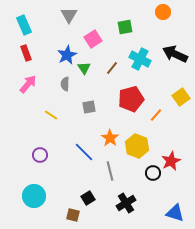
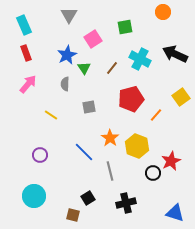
black cross: rotated 18 degrees clockwise
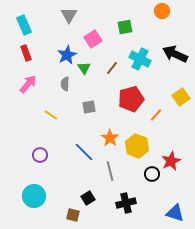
orange circle: moved 1 px left, 1 px up
black circle: moved 1 px left, 1 px down
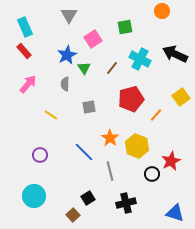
cyan rectangle: moved 1 px right, 2 px down
red rectangle: moved 2 px left, 2 px up; rotated 21 degrees counterclockwise
brown square: rotated 32 degrees clockwise
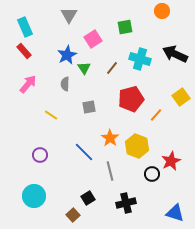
cyan cross: rotated 10 degrees counterclockwise
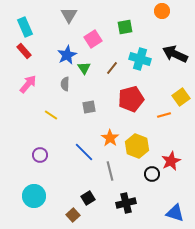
orange line: moved 8 px right; rotated 32 degrees clockwise
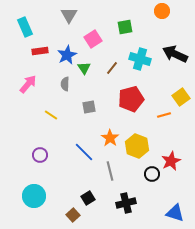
red rectangle: moved 16 px right; rotated 56 degrees counterclockwise
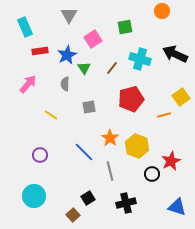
blue triangle: moved 2 px right, 6 px up
